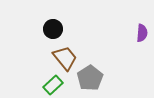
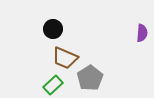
brown trapezoid: rotated 152 degrees clockwise
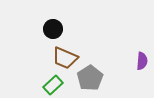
purple semicircle: moved 28 px down
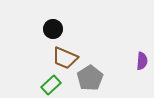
green rectangle: moved 2 px left
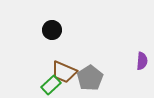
black circle: moved 1 px left, 1 px down
brown trapezoid: moved 1 px left, 14 px down
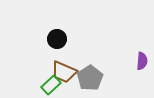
black circle: moved 5 px right, 9 px down
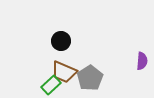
black circle: moved 4 px right, 2 px down
